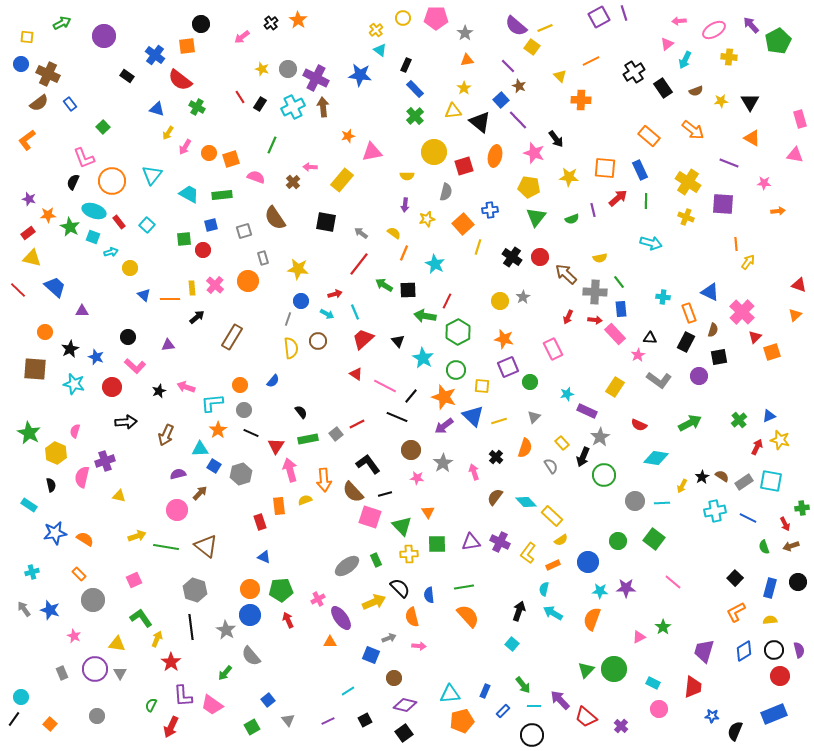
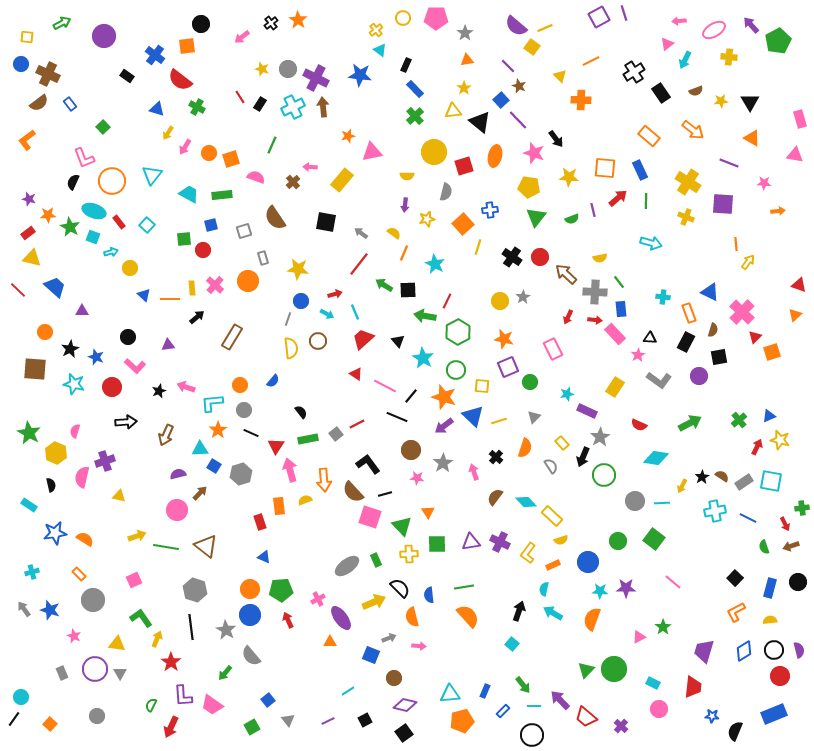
black rectangle at (663, 88): moved 2 px left, 5 px down
yellow semicircle at (561, 540): rotated 16 degrees clockwise
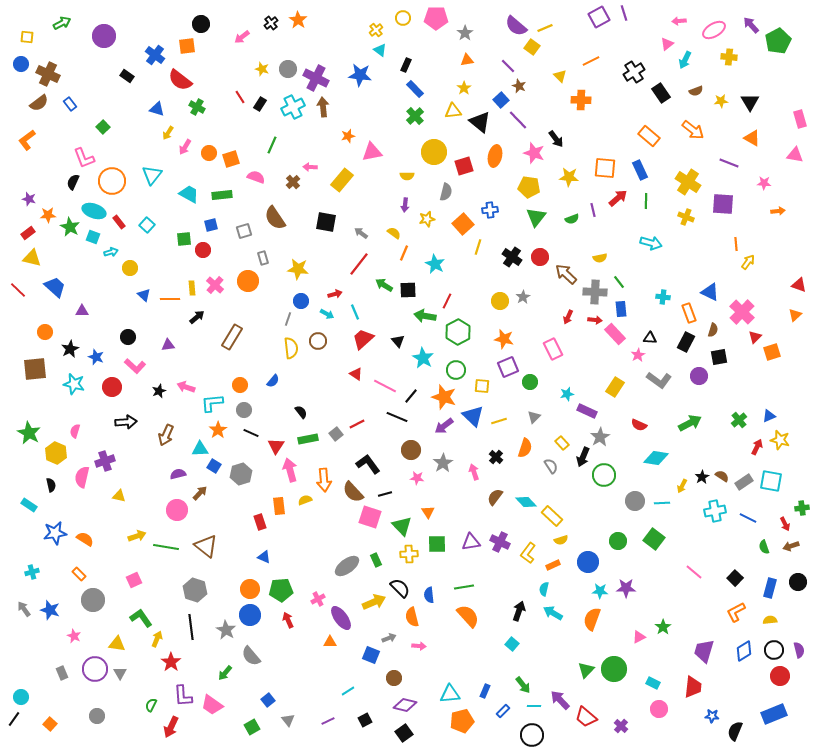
brown square at (35, 369): rotated 10 degrees counterclockwise
pink line at (673, 582): moved 21 px right, 10 px up
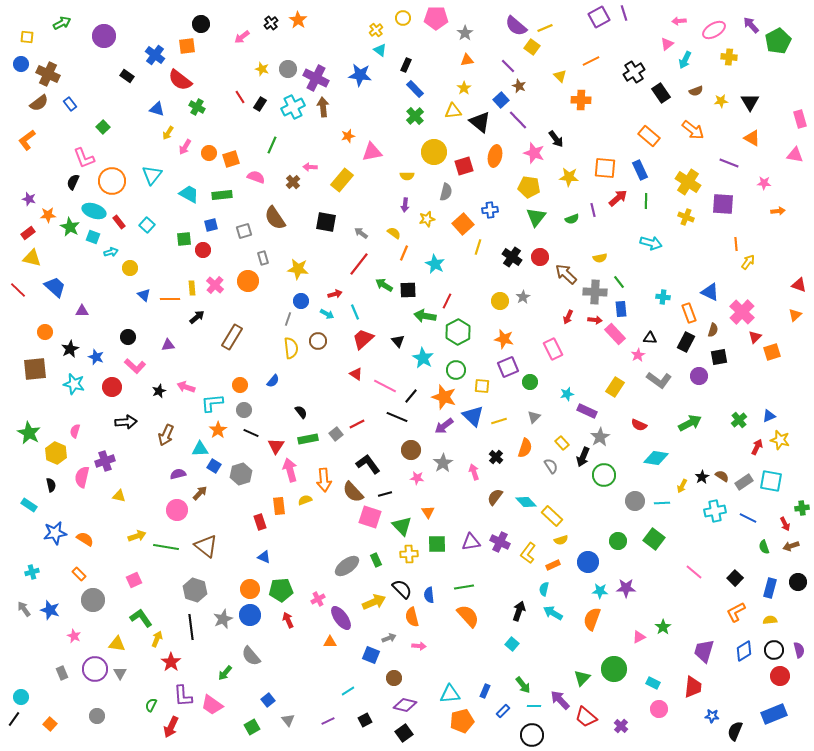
black semicircle at (400, 588): moved 2 px right, 1 px down
gray star at (226, 630): moved 3 px left, 11 px up; rotated 18 degrees clockwise
green triangle at (586, 670): moved 4 px left, 8 px down
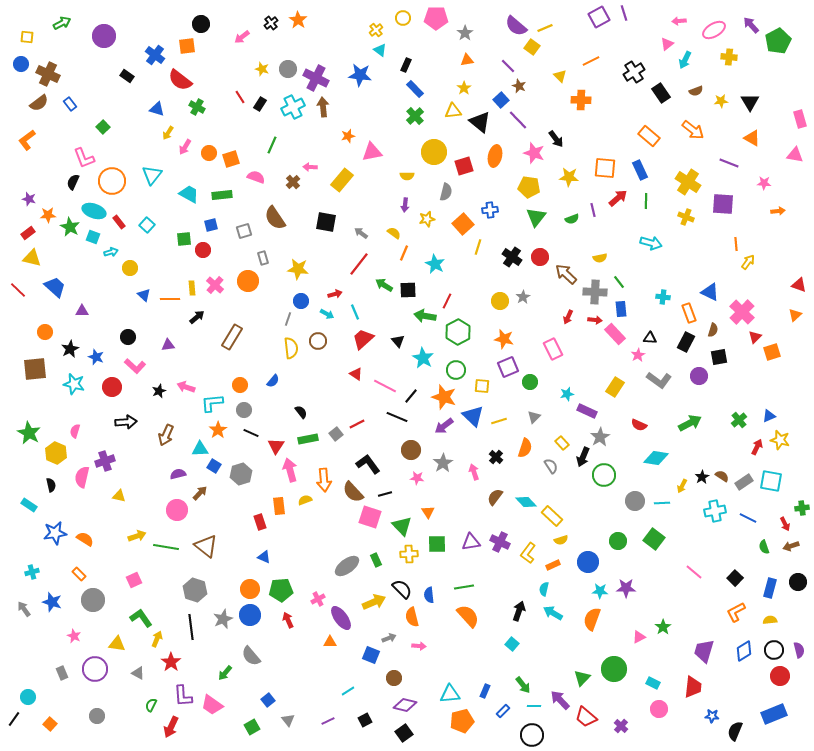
blue star at (50, 610): moved 2 px right, 8 px up
gray triangle at (120, 673): moved 18 px right; rotated 32 degrees counterclockwise
cyan circle at (21, 697): moved 7 px right
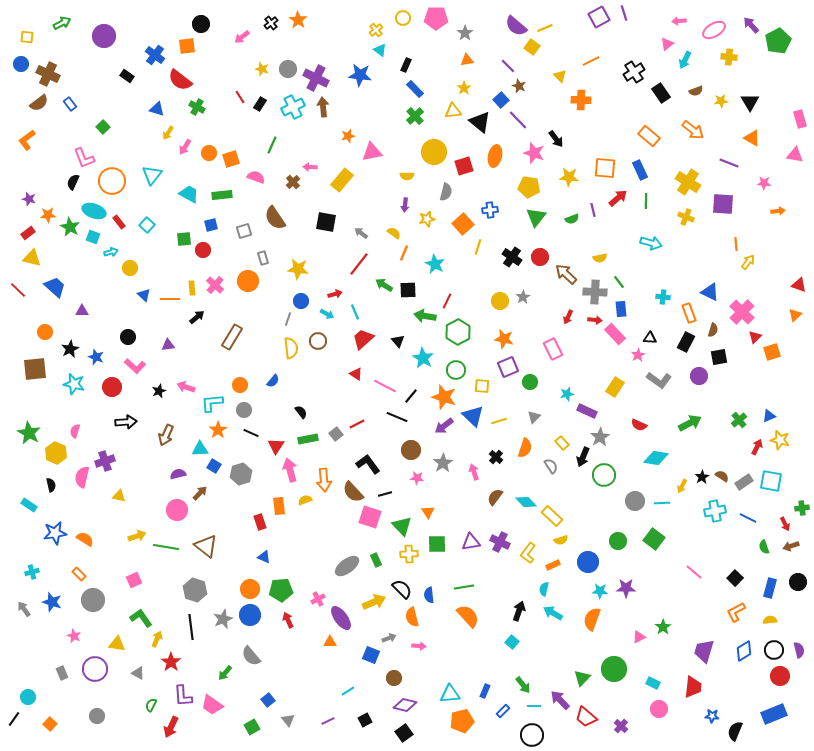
cyan square at (512, 644): moved 2 px up
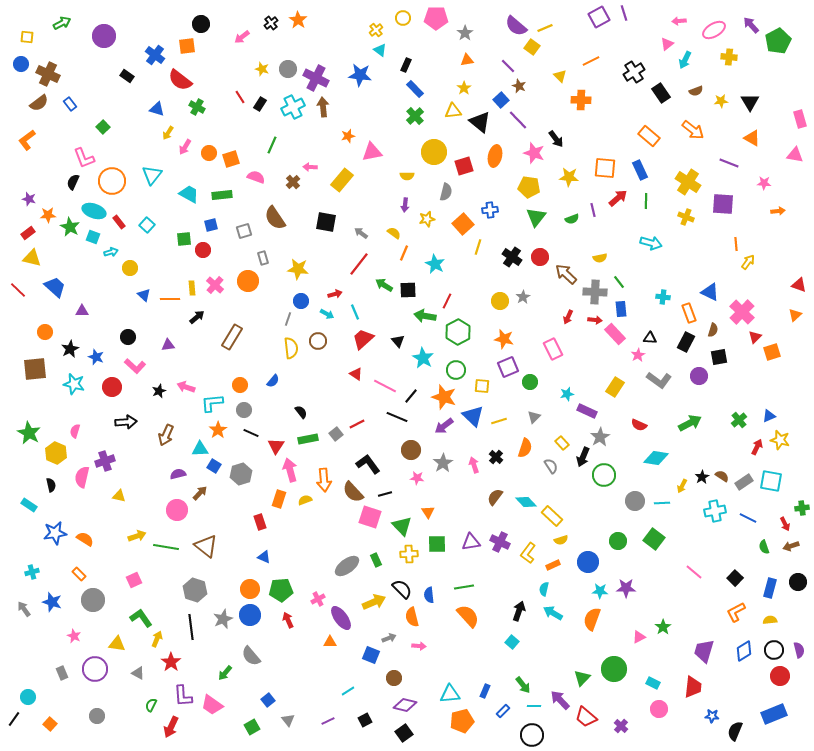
pink arrow at (474, 472): moved 7 px up
orange rectangle at (279, 506): moved 7 px up; rotated 24 degrees clockwise
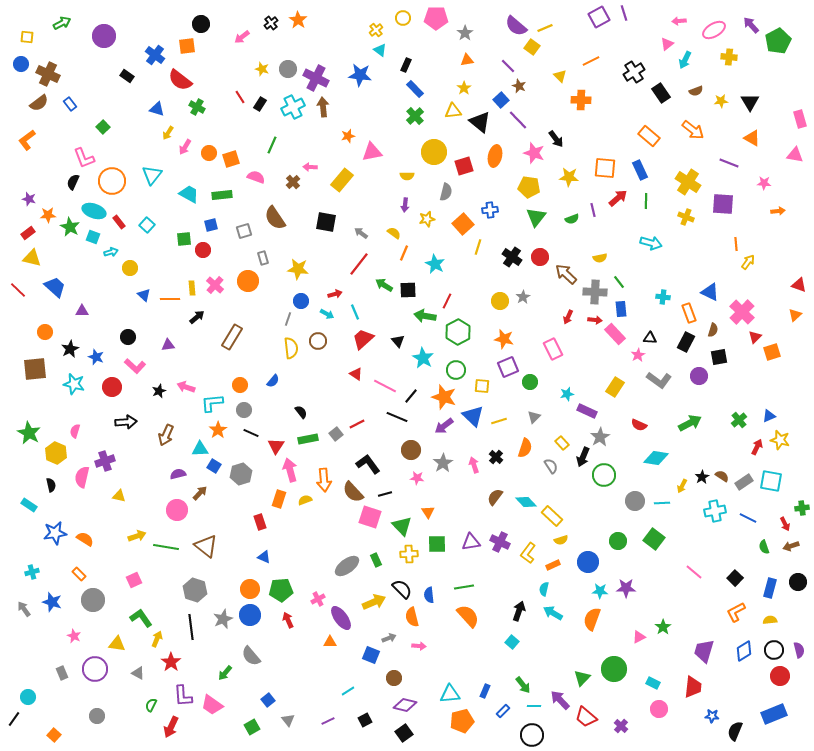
orange square at (50, 724): moved 4 px right, 11 px down
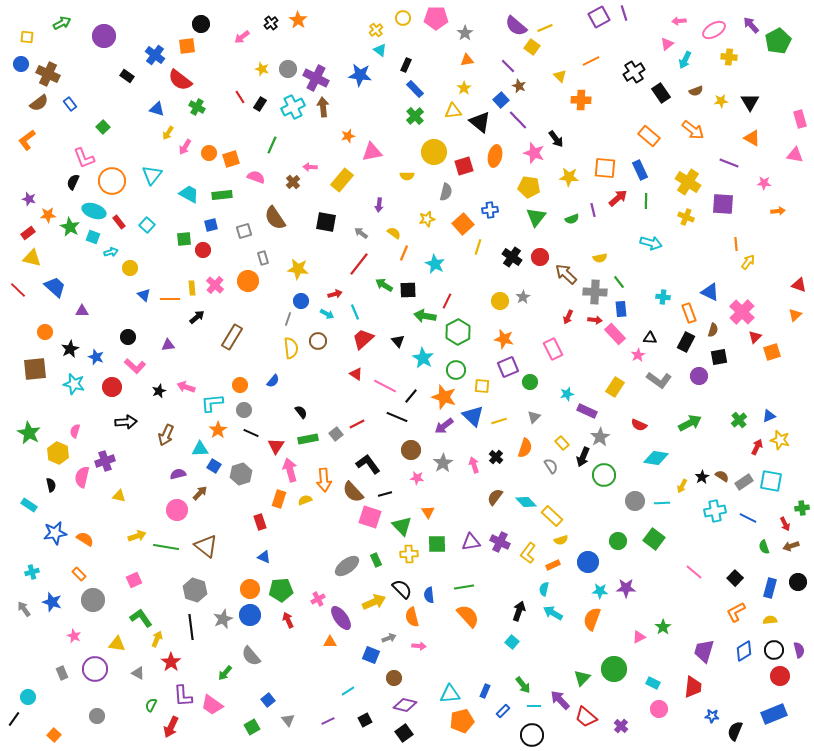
purple arrow at (405, 205): moved 26 px left
yellow hexagon at (56, 453): moved 2 px right
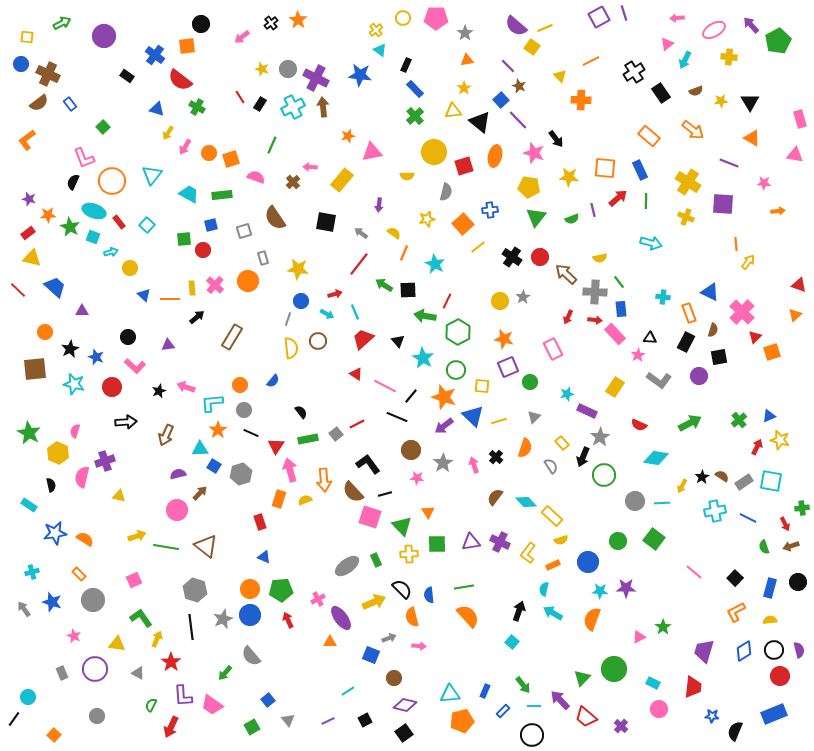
pink arrow at (679, 21): moved 2 px left, 3 px up
yellow line at (478, 247): rotated 35 degrees clockwise
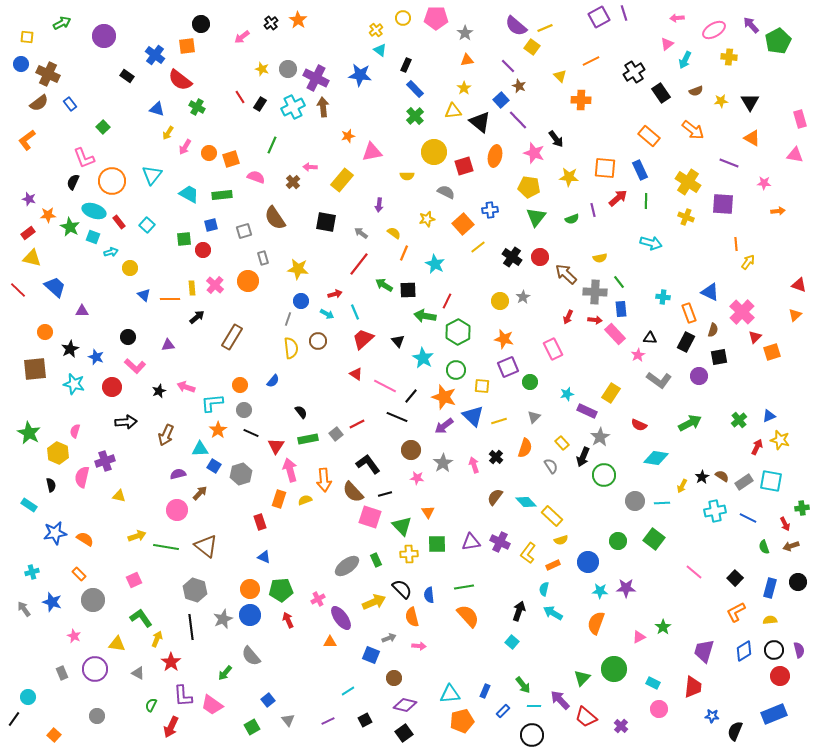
gray semicircle at (446, 192): rotated 78 degrees counterclockwise
yellow rectangle at (615, 387): moved 4 px left, 6 px down
orange semicircle at (592, 619): moved 4 px right, 4 px down
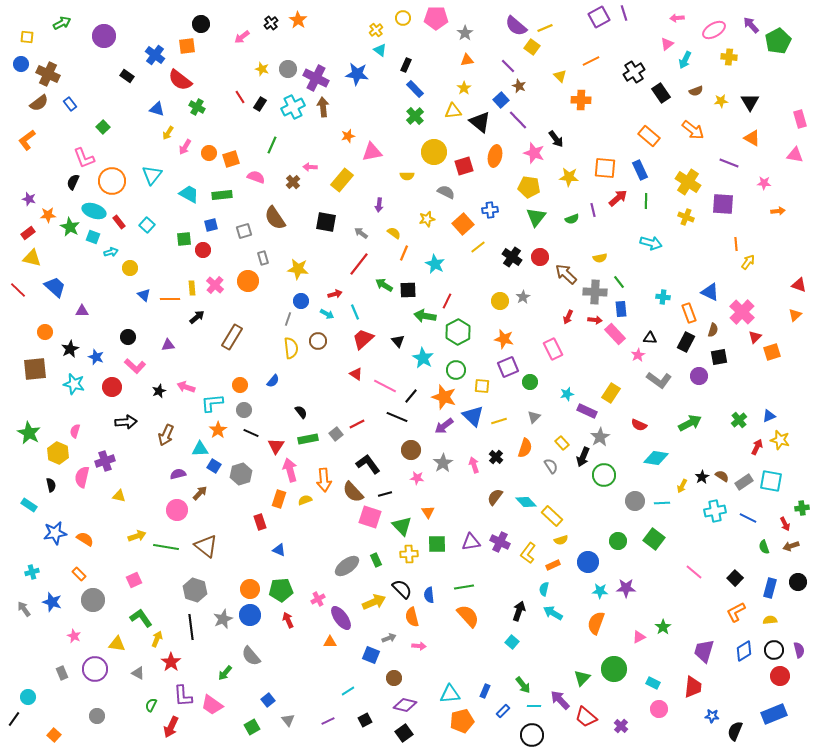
blue star at (360, 75): moved 3 px left, 1 px up
blue triangle at (264, 557): moved 15 px right, 7 px up
